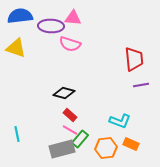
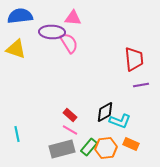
purple ellipse: moved 1 px right, 6 px down
pink semicircle: moved 1 px left, 1 px up; rotated 140 degrees counterclockwise
yellow triangle: moved 1 px down
black diamond: moved 41 px right, 19 px down; rotated 45 degrees counterclockwise
green rectangle: moved 9 px right, 8 px down
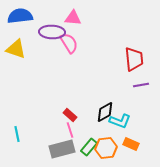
pink line: rotated 42 degrees clockwise
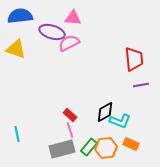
purple ellipse: rotated 15 degrees clockwise
pink semicircle: rotated 85 degrees counterclockwise
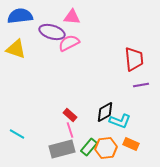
pink triangle: moved 1 px left, 1 px up
cyan line: rotated 49 degrees counterclockwise
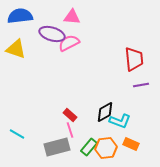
purple ellipse: moved 2 px down
gray rectangle: moved 5 px left, 2 px up
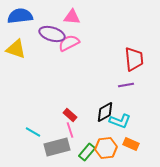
purple line: moved 15 px left
cyan line: moved 16 px right, 2 px up
green rectangle: moved 2 px left, 5 px down
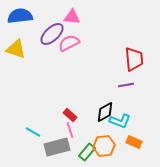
purple ellipse: rotated 60 degrees counterclockwise
orange rectangle: moved 3 px right, 2 px up
orange hexagon: moved 2 px left, 2 px up
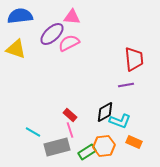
green rectangle: rotated 18 degrees clockwise
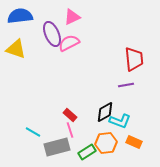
pink triangle: rotated 30 degrees counterclockwise
purple ellipse: rotated 70 degrees counterclockwise
orange hexagon: moved 2 px right, 3 px up
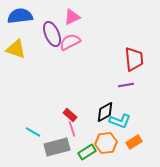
pink semicircle: moved 1 px right, 1 px up
pink line: moved 2 px right, 1 px up
orange rectangle: rotated 56 degrees counterclockwise
